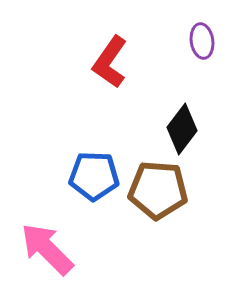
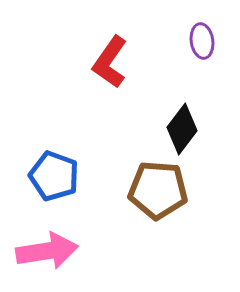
blue pentagon: moved 40 px left; rotated 18 degrees clockwise
pink arrow: moved 2 px down; rotated 126 degrees clockwise
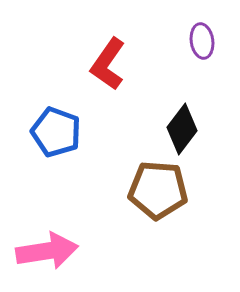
red L-shape: moved 2 px left, 2 px down
blue pentagon: moved 2 px right, 44 px up
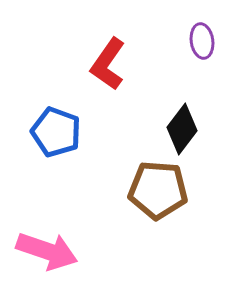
pink arrow: rotated 28 degrees clockwise
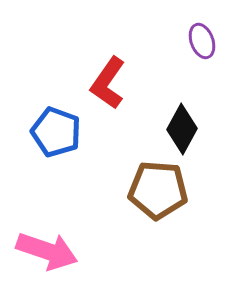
purple ellipse: rotated 12 degrees counterclockwise
red L-shape: moved 19 px down
black diamond: rotated 9 degrees counterclockwise
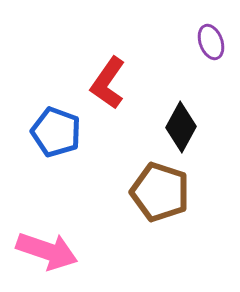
purple ellipse: moved 9 px right, 1 px down
black diamond: moved 1 px left, 2 px up
brown pentagon: moved 2 px right, 2 px down; rotated 14 degrees clockwise
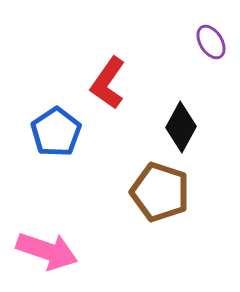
purple ellipse: rotated 12 degrees counterclockwise
blue pentagon: rotated 18 degrees clockwise
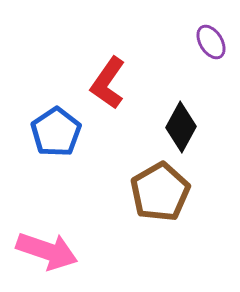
brown pentagon: rotated 24 degrees clockwise
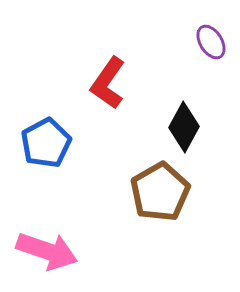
black diamond: moved 3 px right
blue pentagon: moved 10 px left, 11 px down; rotated 6 degrees clockwise
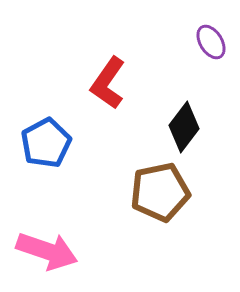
black diamond: rotated 9 degrees clockwise
brown pentagon: rotated 18 degrees clockwise
